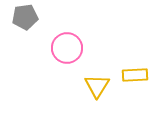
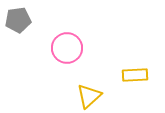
gray pentagon: moved 7 px left, 3 px down
yellow triangle: moved 8 px left, 10 px down; rotated 16 degrees clockwise
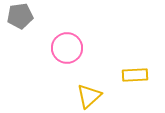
gray pentagon: moved 2 px right, 4 px up
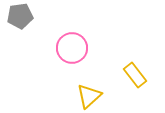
pink circle: moved 5 px right
yellow rectangle: rotated 55 degrees clockwise
